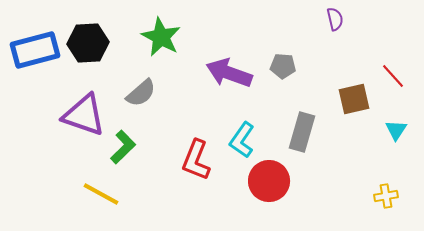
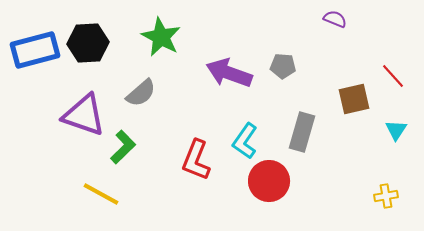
purple semicircle: rotated 55 degrees counterclockwise
cyan L-shape: moved 3 px right, 1 px down
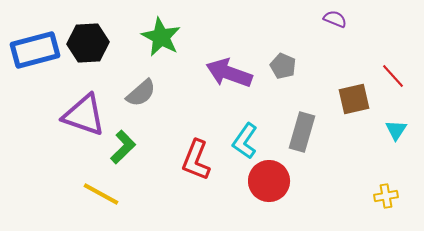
gray pentagon: rotated 20 degrees clockwise
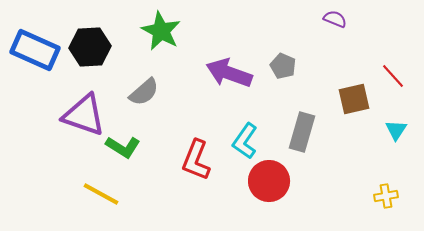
green star: moved 6 px up
black hexagon: moved 2 px right, 4 px down
blue rectangle: rotated 39 degrees clockwise
gray semicircle: moved 3 px right, 1 px up
green L-shape: rotated 76 degrees clockwise
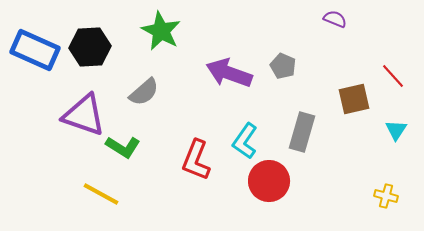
yellow cross: rotated 25 degrees clockwise
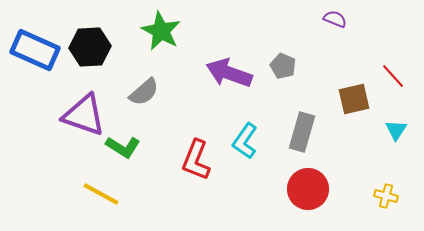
red circle: moved 39 px right, 8 px down
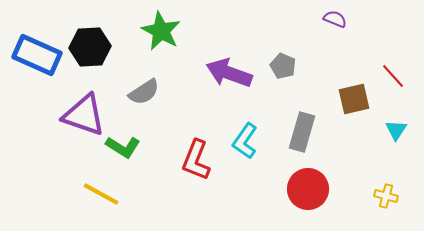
blue rectangle: moved 2 px right, 5 px down
gray semicircle: rotated 8 degrees clockwise
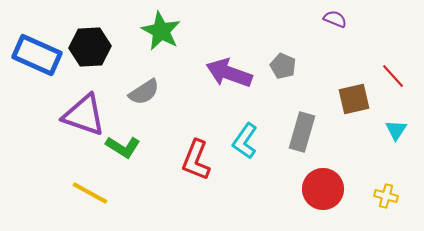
red circle: moved 15 px right
yellow line: moved 11 px left, 1 px up
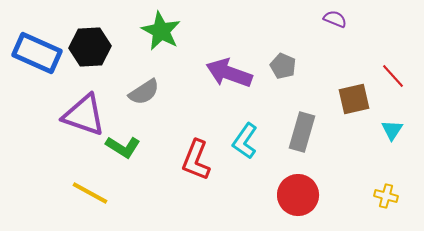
blue rectangle: moved 2 px up
cyan triangle: moved 4 px left
red circle: moved 25 px left, 6 px down
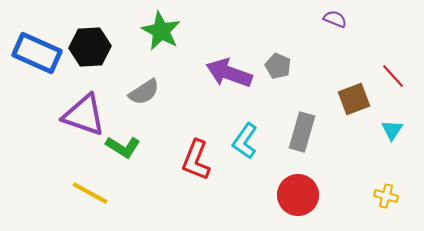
gray pentagon: moved 5 px left
brown square: rotated 8 degrees counterclockwise
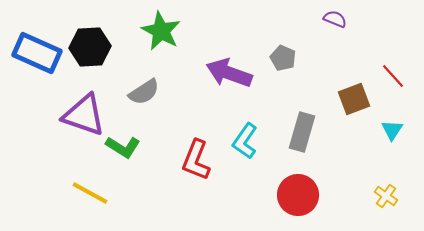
gray pentagon: moved 5 px right, 8 px up
yellow cross: rotated 20 degrees clockwise
